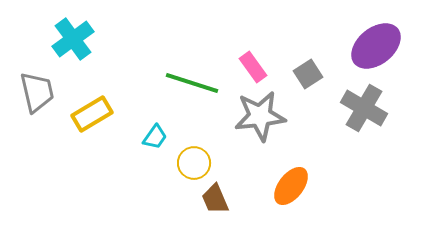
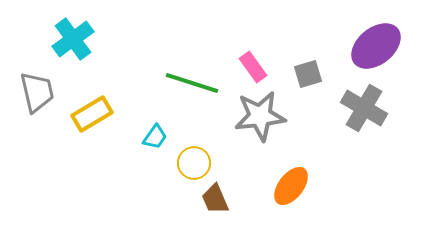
gray square: rotated 16 degrees clockwise
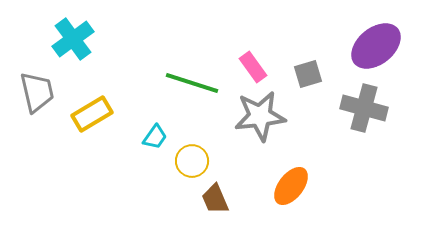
gray cross: rotated 15 degrees counterclockwise
yellow circle: moved 2 px left, 2 px up
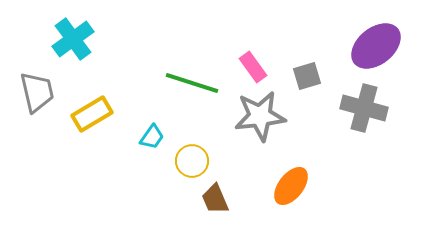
gray square: moved 1 px left, 2 px down
cyan trapezoid: moved 3 px left
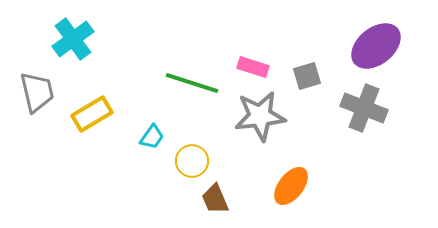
pink rectangle: rotated 36 degrees counterclockwise
gray cross: rotated 6 degrees clockwise
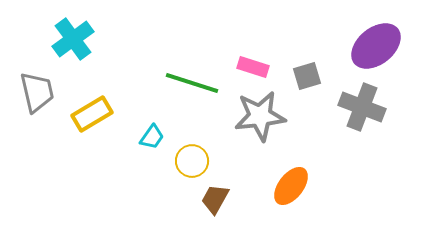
gray cross: moved 2 px left, 1 px up
brown trapezoid: rotated 52 degrees clockwise
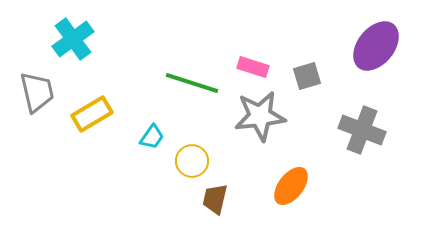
purple ellipse: rotated 12 degrees counterclockwise
gray cross: moved 23 px down
brown trapezoid: rotated 16 degrees counterclockwise
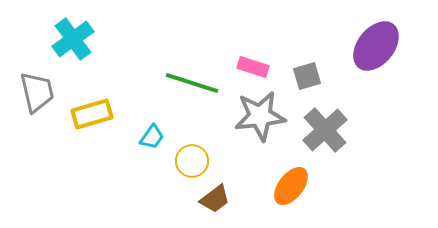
yellow rectangle: rotated 15 degrees clockwise
gray cross: moved 37 px left; rotated 27 degrees clockwise
brown trapezoid: rotated 140 degrees counterclockwise
